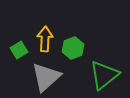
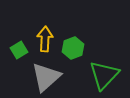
green triangle: rotated 8 degrees counterclockwise
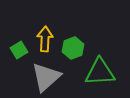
green triangle: moved 4 px left, 3 px up; rotated 44 degrees clockwise
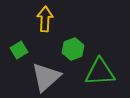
yellow arrow: moved 20 px up
green hexagon: moved 1 px down
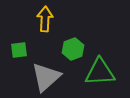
green square: rotated 24 degrees clockwise
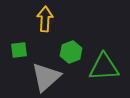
green hexagon: moved 2 px left, 3 px down
green triangle: moved 4 px right, 5 px up
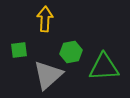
green hexagon: rotated 10 degrees clockwise
gray triangle: moved 2 px right, 2 px up
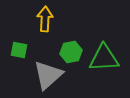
green square: rotated 18 degrees clockwise
green triangle: moved 9 px up
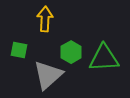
green hexagon: rotated 20 degrees counterclockwise
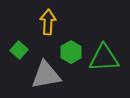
yellow arrow: moved 3 px right, 3 px down
green square: rotated 30 degrees clockwise
gray triangle: moved 2 px left; rotated 32 degrees clockwise
